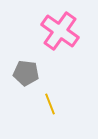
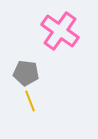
yellow line: moved 20 px left, 3 px up
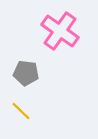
yellow line: moved 9 px left, 10 px down; rotated 25 degrees counterclockwise
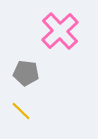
pink cross: rotated 12 degrees clockwise
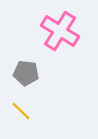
pink cross: rotated 15 degrees counterclockwise
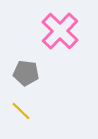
pink cross: rotated 12 degrees clockwise
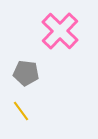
yellow line: rotated 10 degrees clockwise
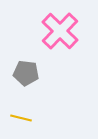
yellow line: moved 7 px down; rotated 40 degrees counterclockwise
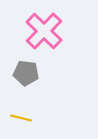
pink cross: moved 16 px left
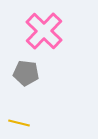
yellow line: moved 2 px left, 5 px down
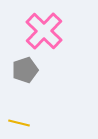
gray pentagon: moved 1 px left, 3 px up; rotated 25 degrees counterclockwise
